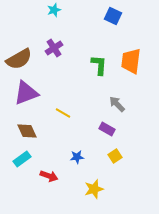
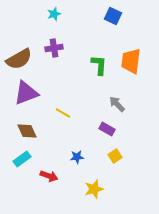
cyan star: moved 4 px down
purple cross: rotated 24 degrees clockwise
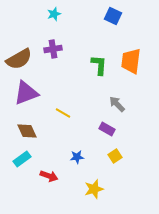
purple cross: moved 1 px left, 1 px down
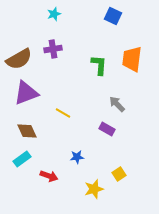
orange trapezoid: moved 1 px right, 2 px up
yellow square: moved 4 px right, 18 px down
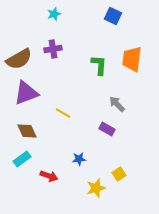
blue star: moved 2 px right, 2 px down
yellow star: moved 2 px right, 1 px up
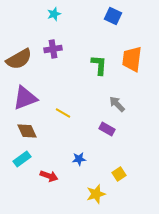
purple triangle: moved 1 px left, 5 px down
yellow star: moved 6 px down
